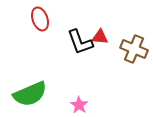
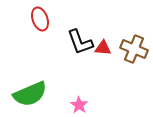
red triangle: moved 3 px right, 11 px down
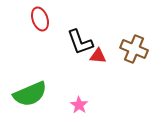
red triangle: moved 5 px left, 8 px down
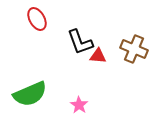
red ellipse: moved 3 px left; rotated 10 degrees counterclockwise
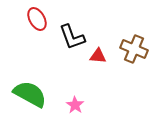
black L-shape: moved 8 px left, 5 px up
green semicircle: rotated 128 degrees counterclockwise
pink star: moved 4 px left
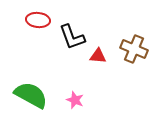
red ellipse: moved 1 px right, 1 px down; rotated 55 degrees counterclockwise
green semicircle: moved 1 px right, 1 px down
pink star: moved 5 px up; rotated 12 degrees counterclockwise
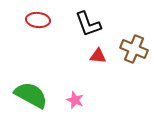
black L-shape: moved 16 px right, 13 px up
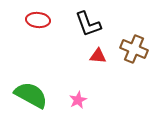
pink star: moved 3 px right; rotated 24 degrees clockwise
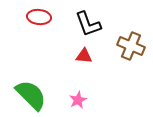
red ellipse: moved 1 px right, 3 px up
brown cross: moved 3 px left, 3 px up
red triangle: moved 14 px left
green semicircle: rotated 16 degrees clockwise
